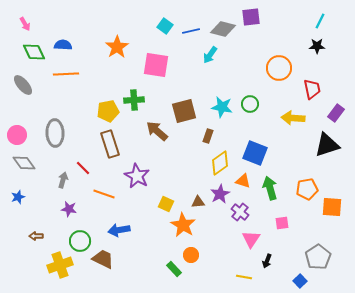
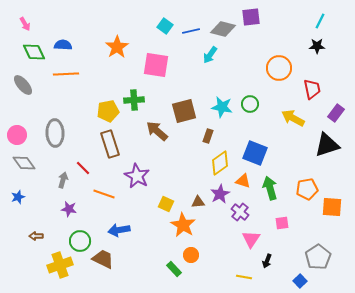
yellow arrow at (293, 118): rotated 25 degrees clockwise
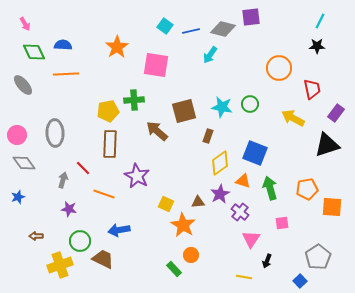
brown rectangle at (110, 144): rotated 20 degrees clockwise
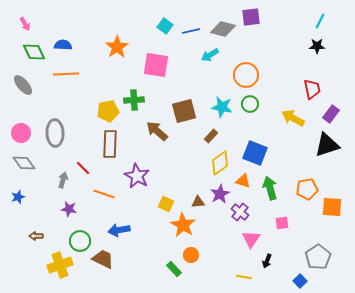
cyan arrow at (210, 55): rotated 24 degrees clockwise
orange circle at (279, 68): moved 33 px left, 7 px down
purple rectangle at (336, 113): moved 5 px left, 1 px down
pink circle at (17, 135): moved 4 px right, 2 px up
brown rectangle at (208, 136): moved 3 px right; rotated 24 degrees clockwise
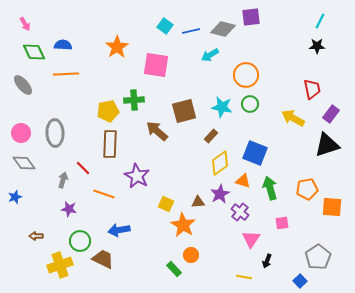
blue star at (18, 197): moved 3 px left
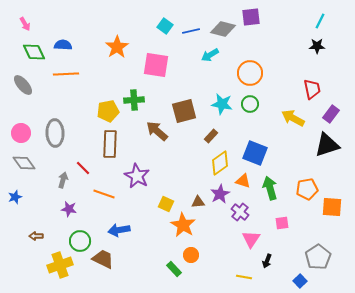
orange circle at (246, 75): moved 4 px right, 2 px up
cyan star at (222, 107): moved 3 px up
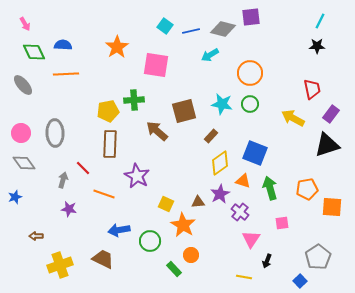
green circle at (80, 241): moved 70 px right
